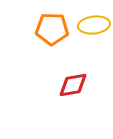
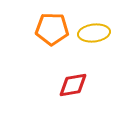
yellow ellipse: moved 8 px down
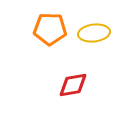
orange pentagon: moved 2 px left
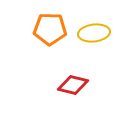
red diamond: rotated 24 degrees clockwise
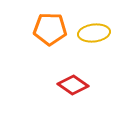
red diamond: rotated 20 degrees clockwise
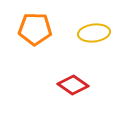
orange pentagon: moved 15 px left
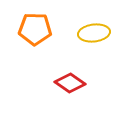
red diamond: moved 3 px left, 2 px up
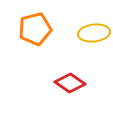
orange pentagon: rotated 16 degrees counterclockwise
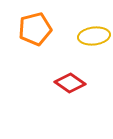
yellow ellipse: moved 3 px down
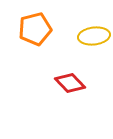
red diamond: rotated 12 degrees clockwise
